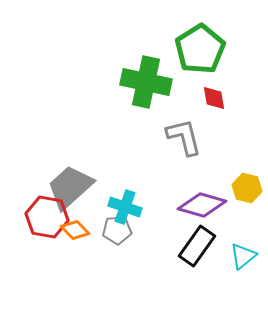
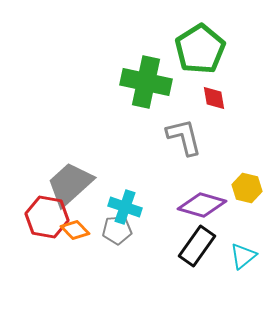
gray trapezoid: moved 3 px up
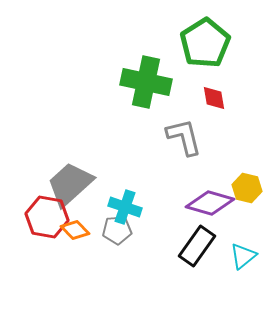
green pentagon: moved 5 px right, 6 px up
purple diamond: moved 8 px right, 2 px up
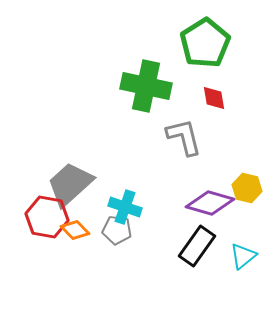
green cross: moved 4 px down
gray pentagon: rotated 12 degrees clockwise
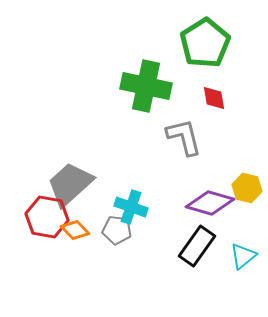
cyan cross: moved 6 px right
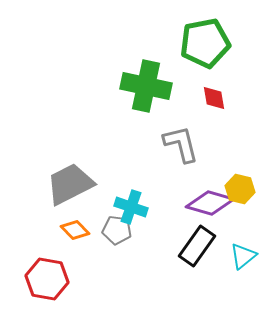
green pentagon: rotated 21 degrees clockwise
gray L-shape: moved 3 px left, 7 px down
gray trapezoid: rotated 15 degrees clockwise
yellow hexagon: moved 7 px left, 1 px down
red hexagon: moved 62 px down
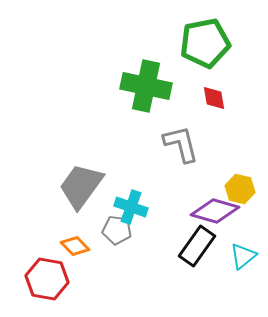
gray trapezoid: moved 11 px right, 2 px down; rotated 27 degrees counterclockwise
purple diamond: moved 5 px right, 8 px down
orange diamond: moved 16 px down
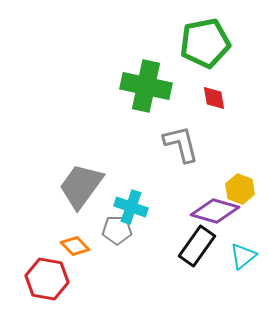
yellow hexagon: rotated 8 degrees clockwise
gray pentagon: rotated 8 degrees counterclockwise
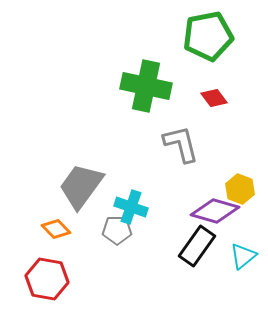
green pentagon: moved 3 px right, 7 px up
red diamond: rotated 28 degrees counterclockwise
orange diamond: moved 19 px left, 17 px up
